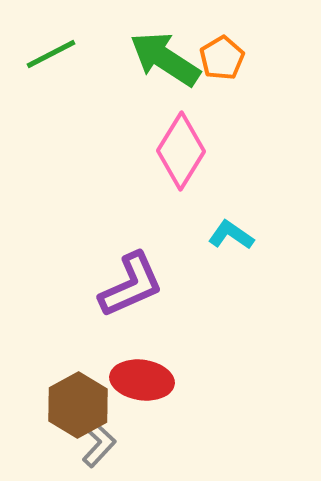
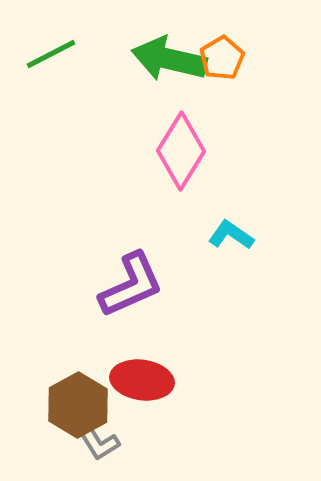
green arrow: moved 4 px right; rotated 20 degrees counterclockwise
gray L-shape: moved 1 px left, 3 px up; rotated 105 degrees clockwise
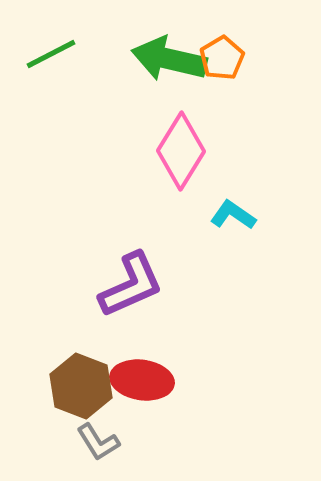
cyan L-shape: moved 2 px right, 20 px up
brown hexagon: moved 3 px right, 19 px up; rotated 10 degrees counterclockwise
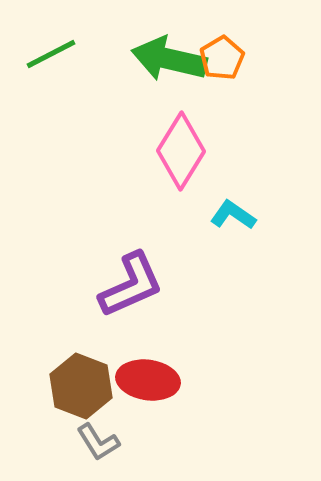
red ellipse: moved 6 px right
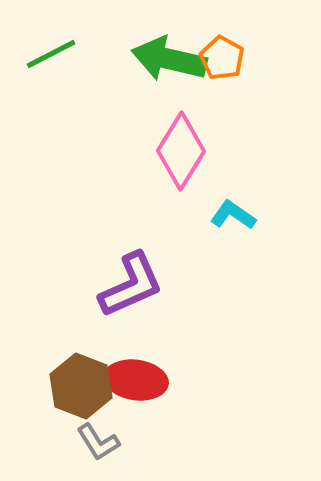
orange pentagon: rotated 12 degrees counterclockwise
red ellipse: moved 12 px left
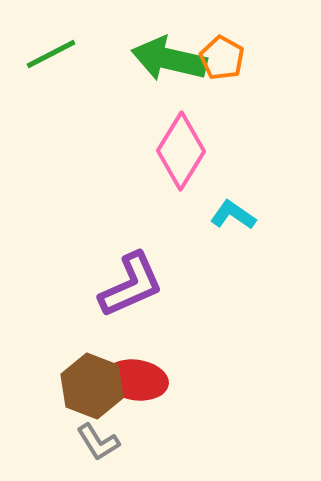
brown hexagon: moved 11 px right
